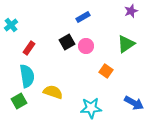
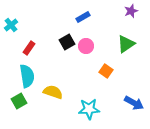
cyan star: moved 2 px left, 1 px down
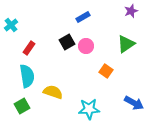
green square: moved 3 px right, 5 px down
